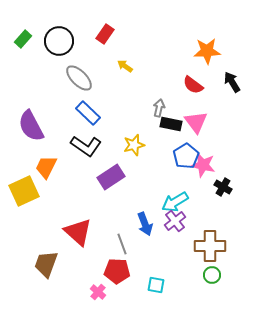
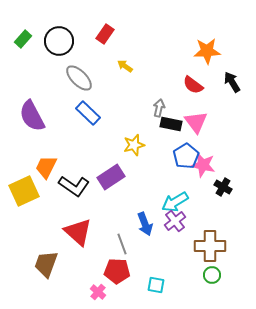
purple semicircle: moved 1 px right, 10 px up
black L-shape: moved 12 px left, 40 px down
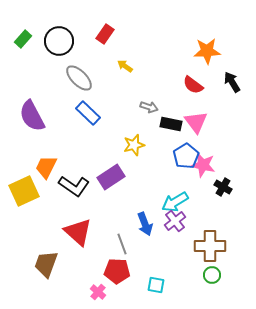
gray arrow: moved 10 px left, 1 px up; rotated 96 degrees clockwise
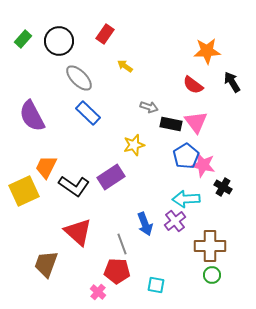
cyan arrow: moved 11 px right, 3 px up; rotated 28 degrees clockwise
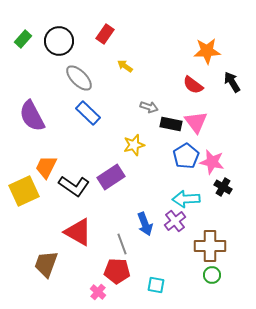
pink star: moved 9 px right, 3 px up
red triangle: rotated 12 degrees counterclockwise
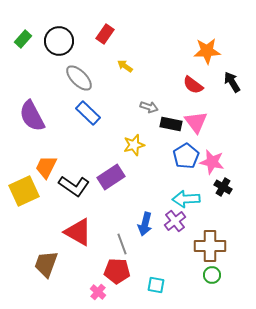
blue arrow: rotated 35 degrees clockwise
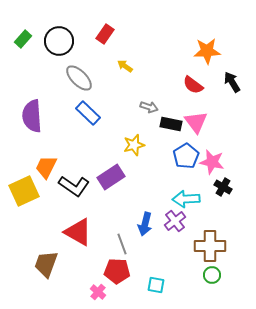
purple semicircle: rotated 24 degrees clockwise
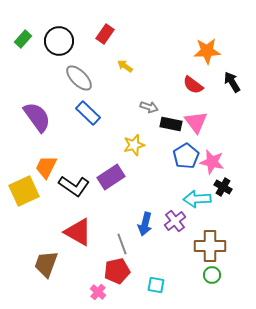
purple semicircle: moved 5 px right, 1 px down; rotated 148 degrees clockwise
cyan arrow: moved 11 px right
red pentagon: rotated 15 degrees counterclockwise
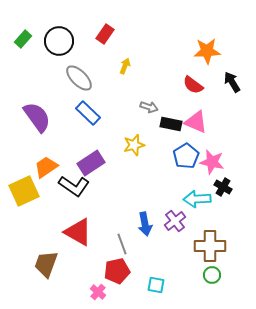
yellow arrow: rotated 77 degrees clockwise
pink triangle: rotated 30 degrees counterclockwise
orange trapezoid: rotated 30 degrees clockwise
purple rectangle: moved 20 px left, 14 px up
blue arrow: rotated 25 degrees counterclockwise
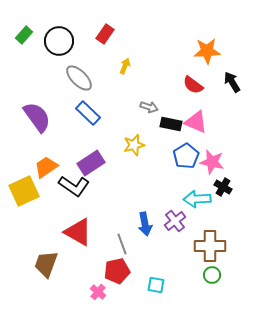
green rectangle: moved 1 px right, 4 px up
